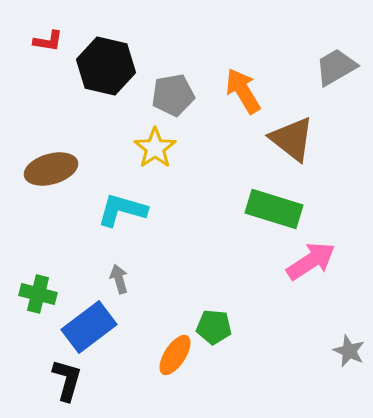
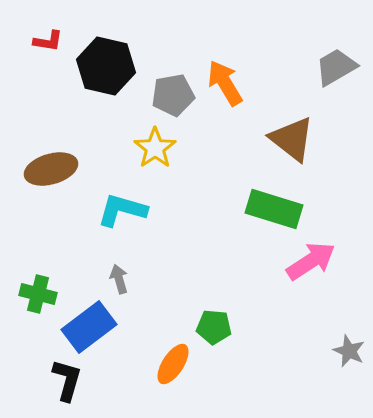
orange arrow: moved 18 px left, 8 px up
orange ellipse: moved 2 px left, 9 px down
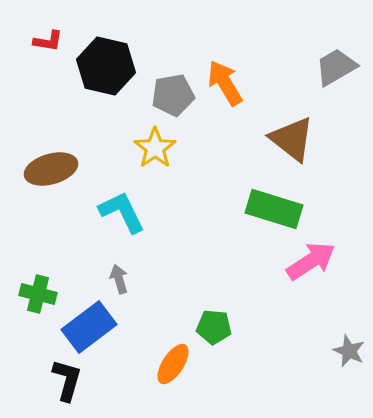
cyan L-shape: moved 2 px down; rotated 48 degrees clockwise
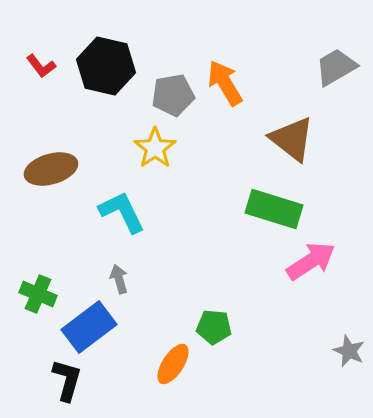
red L-shape: moved 7 px left, 25 px down; rotated 44 degrees clockwise
green cross: rotated 9 degrees clockwise
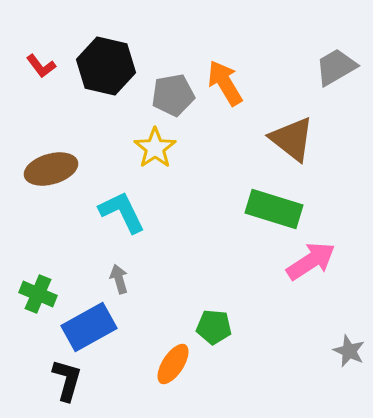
blue rectangle: rotated 8 degrees clockwise
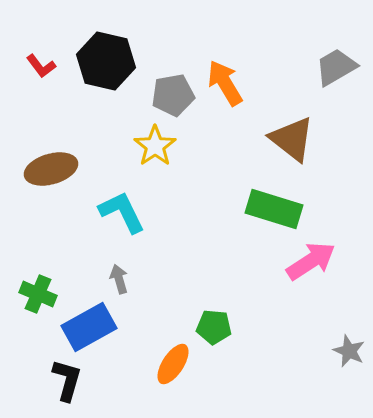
black hexagon: moved 5 px up
yellow star: moved 2 px up
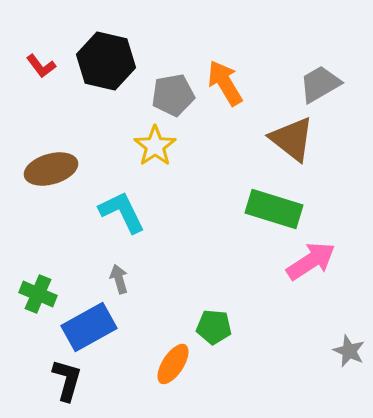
gray trapezoid: moved 16 px left, 17 px down
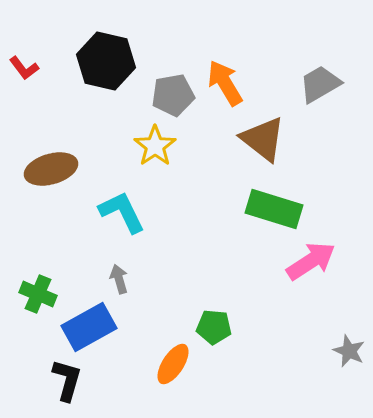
red L-shape: moved 17 px left, 2 px down
brown triangle: moved 29 px left
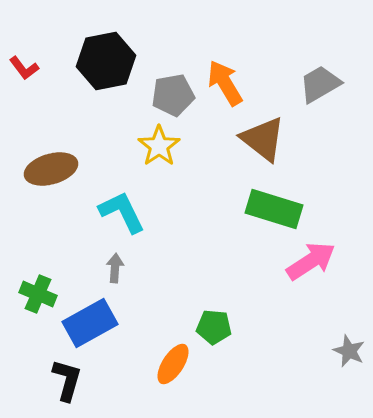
black hexagon: rotated 24 degrees counterclockwise
yellow star: moved 4 px right
gray arrow: moved 4 px left, 11 px up; rotated 20 degrees clockwise
blue rectangle: moved 1 px right, 4 px up
